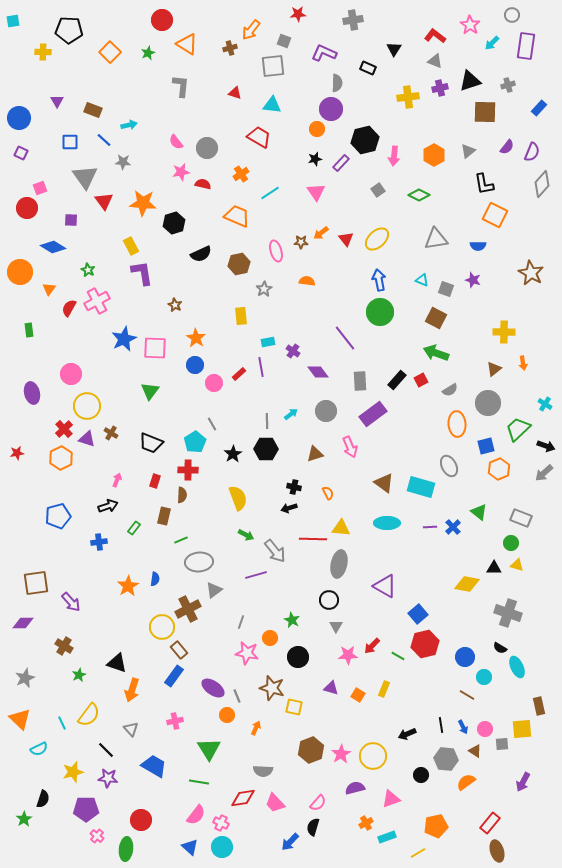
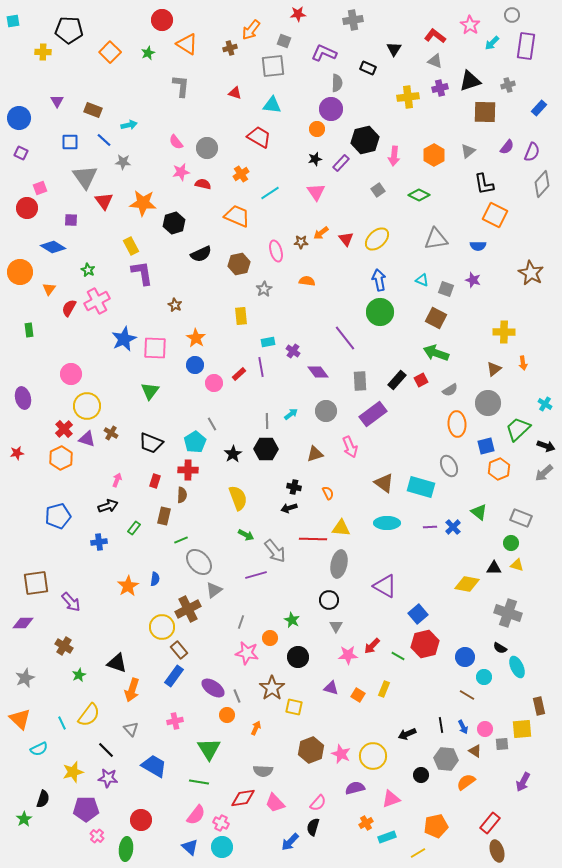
purple ellipse at (32, 393): moved 9 px left, 5 px down
gray ellipse at (199, 562): rotated 52 degrees clockwise
brown star at (272, 688): rotated 20 degrees clockwise
pink star at (341, 754): rotated 18 degrees counterclockwise
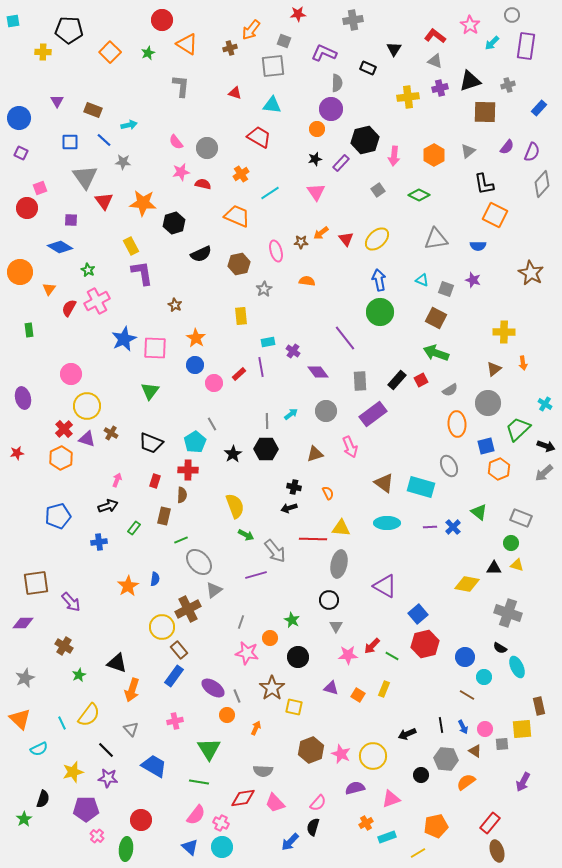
blue diamond at (53, 247): moved 7 px right
yellow semicircle at (238, 498): moved 3 px left, 8 px down
green line at (398, 656): moved 6 px left
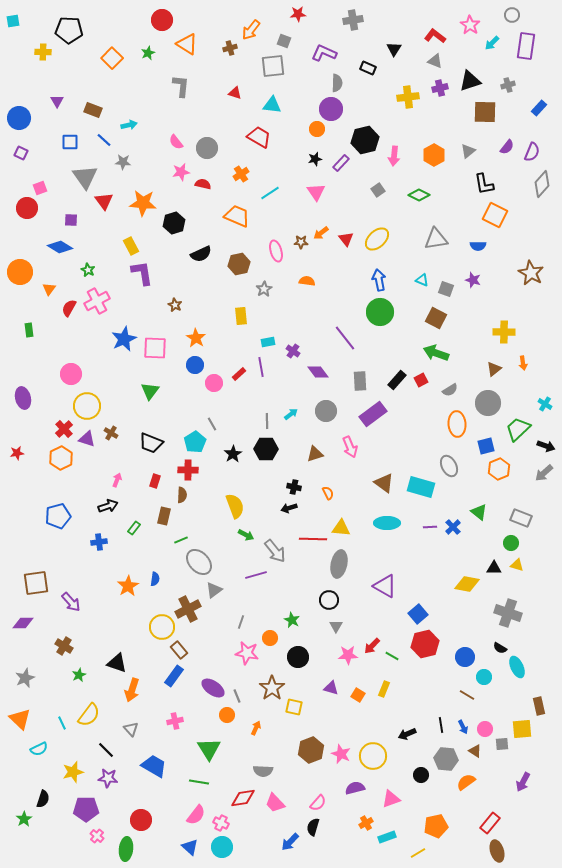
orange square at (110, 52): moved 2 px right, 6 px down
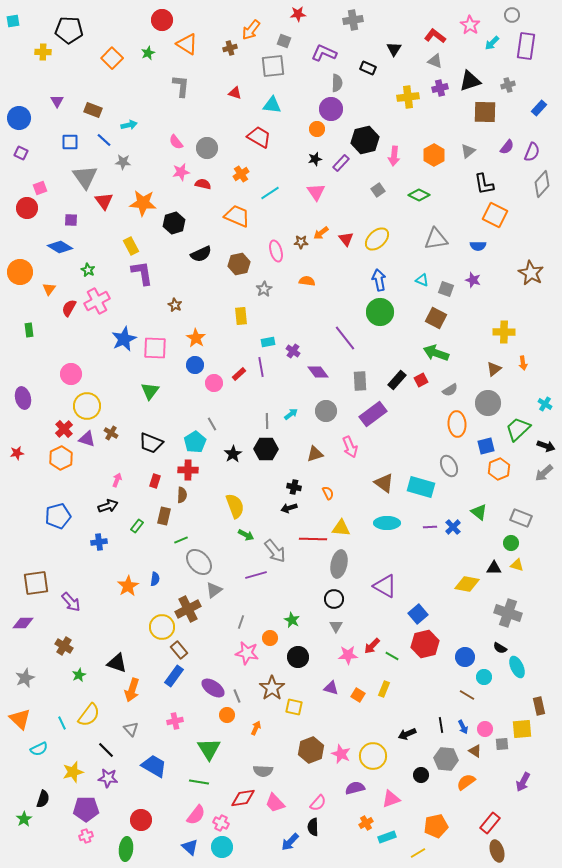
green rectangle at (134, 528): moved 3 px right, 2 px up
black circle at (329, 600): moved 5 px right, 1 px up
black semicircle at (313, 827): rotated 18 degrees counterclockwise
pink cross at (97, 836): moved 11 px left; rotated 32 degrees clockwise
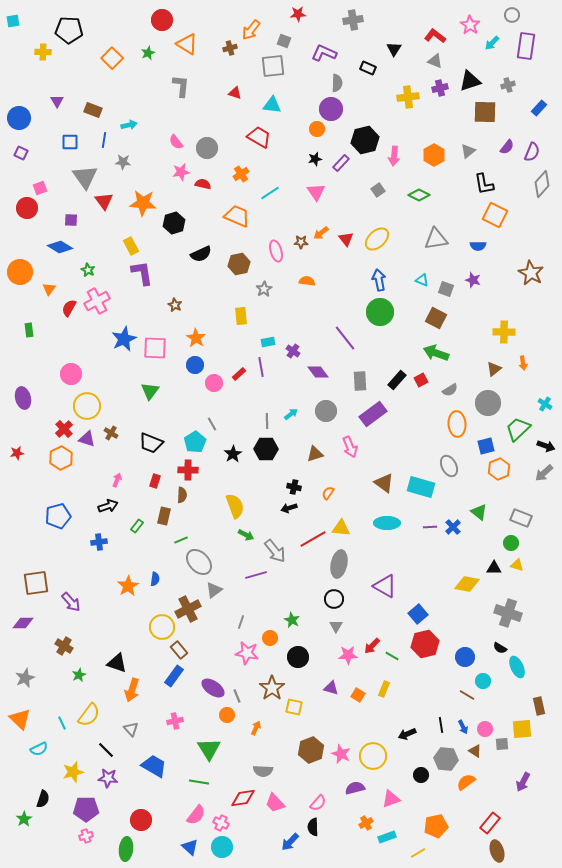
blue line at (104, 140): rotated 56 degrees clockwise
orange semicircle at (328, 493): rotated 120 degrees counterclockwise
red line at (313, 539): rotated 32 degrees counterclockwise
cyan circle at (484, 677): moved 1 px left, 4 px down
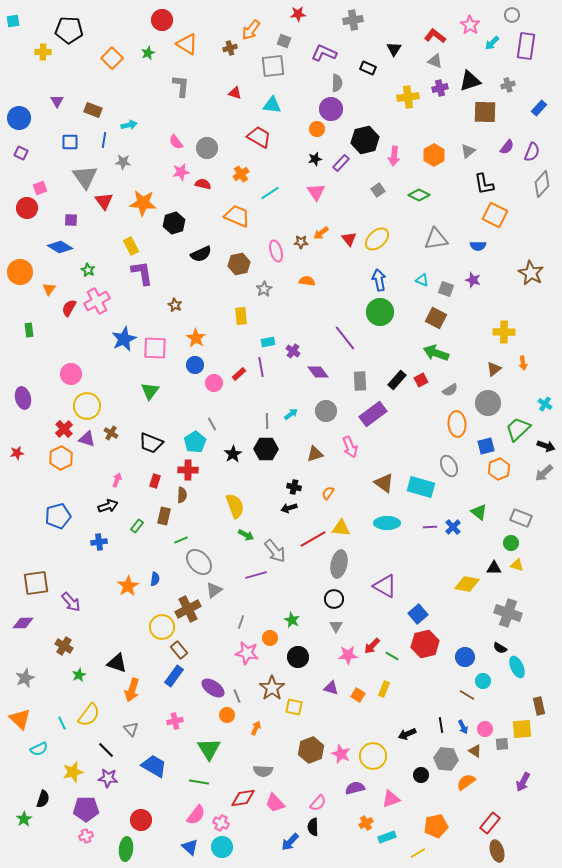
red triangle at (346, 239): moved 3 px right
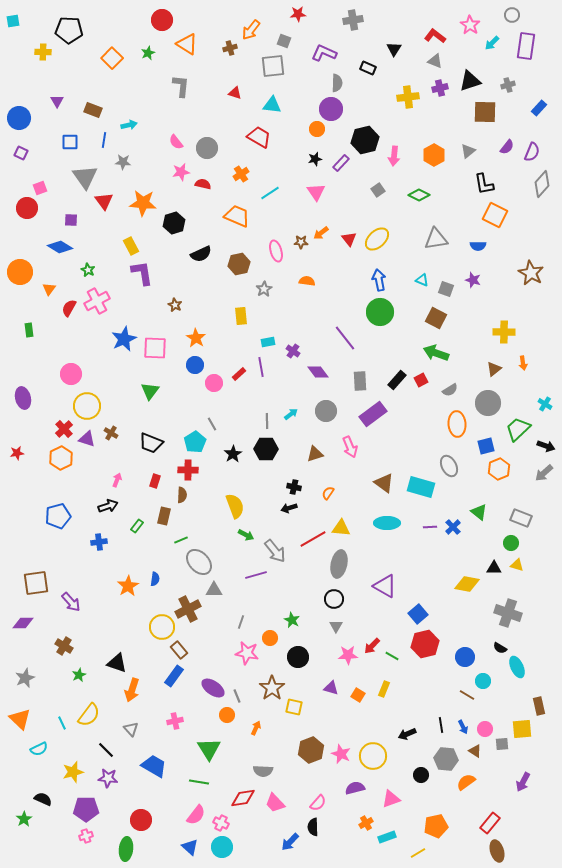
gray triangle at (214, 590): rotated 36 degrees clockwise
black semicircle at (43, 799): rotated 84 degrees counterclockwise
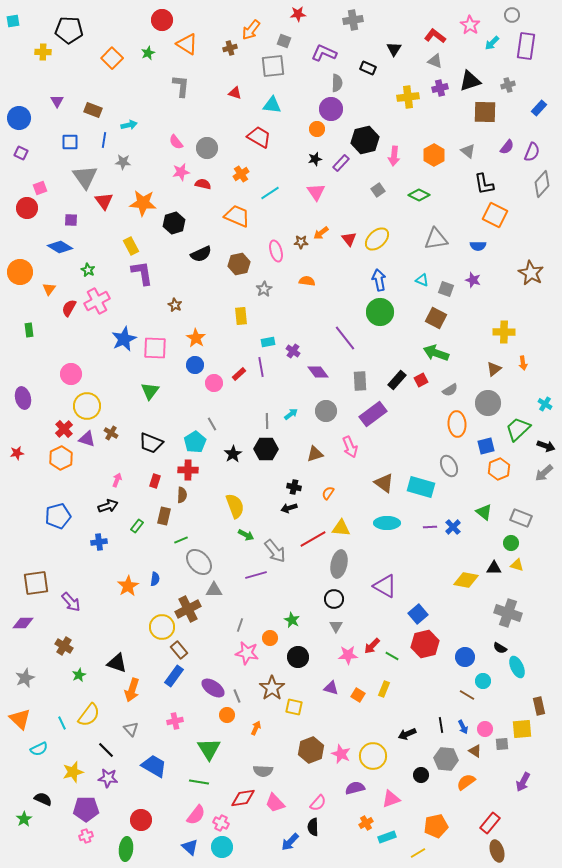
gray triangle at (468, 151): rotated 42 degrees counterclockwise
green triangle at (479, 512): moved 5 px right
yellow diamond at (467, 584): moved 1 px left, 4 px up
gray line at (241, 622): moved 1 px left, 3 px down
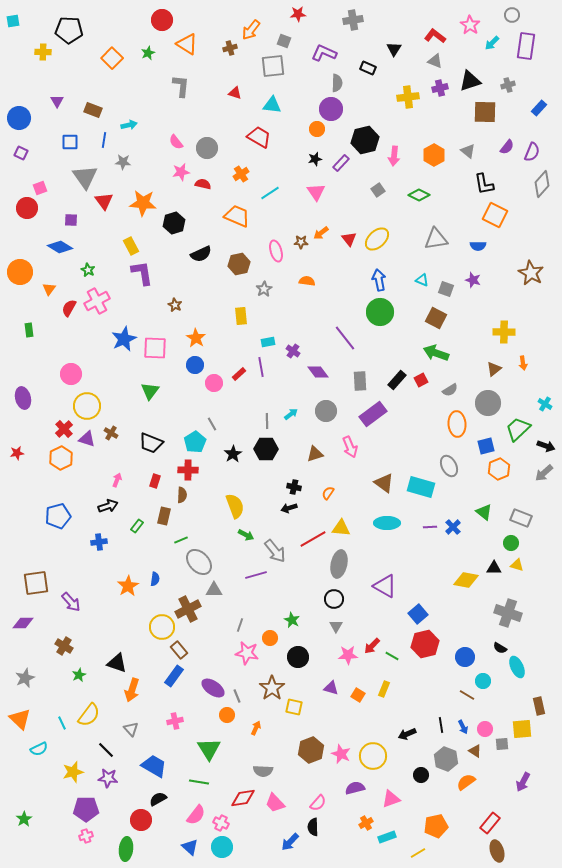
gray hexagon at (446, 759): rotated 15 degrees clockwise
black semicircle at (43, 799): moved 115 px right; rotated 54 degrees counterclockwise
